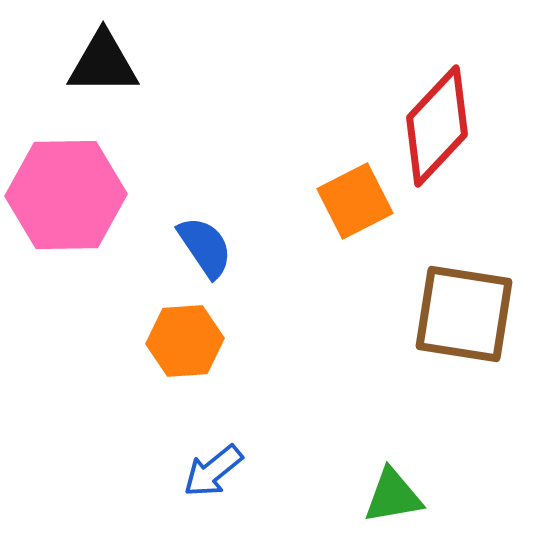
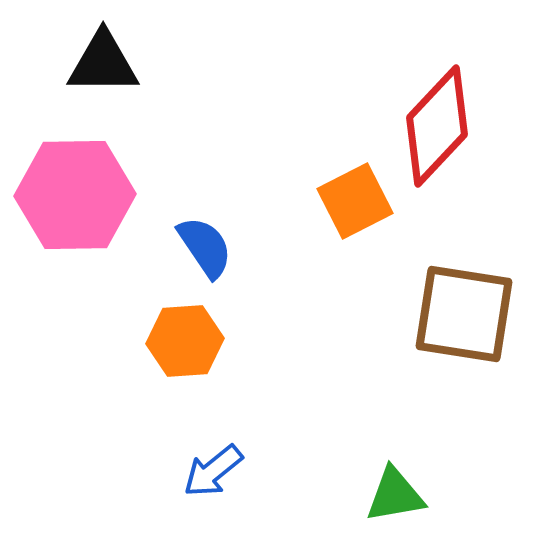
pink hexagon: moved 9 px right
green triangle: moved 2 px right, 1 px up
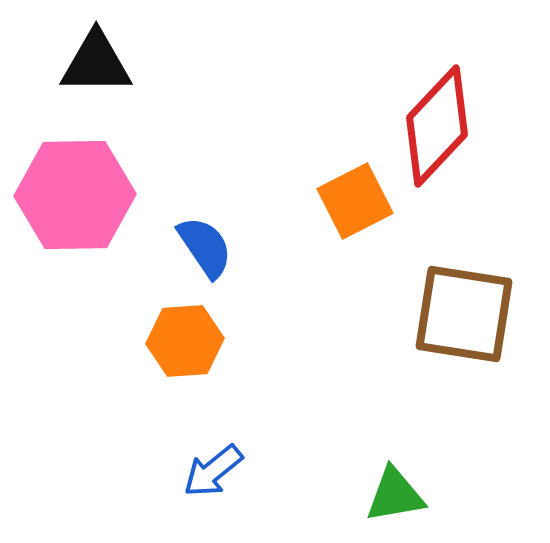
black triangle: moved 7 px left
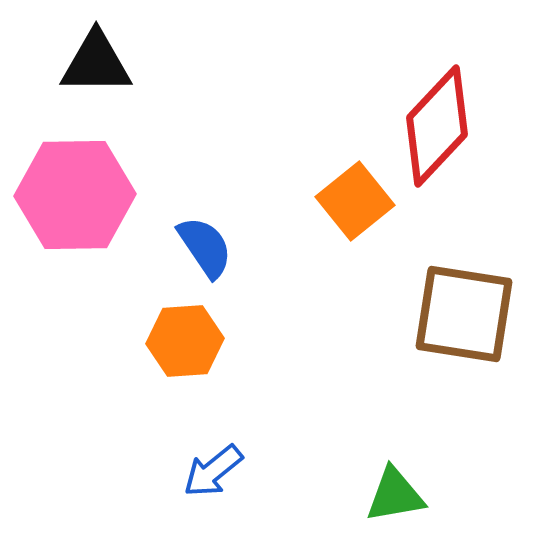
orange square: rotated 12 degrees counterclockwise
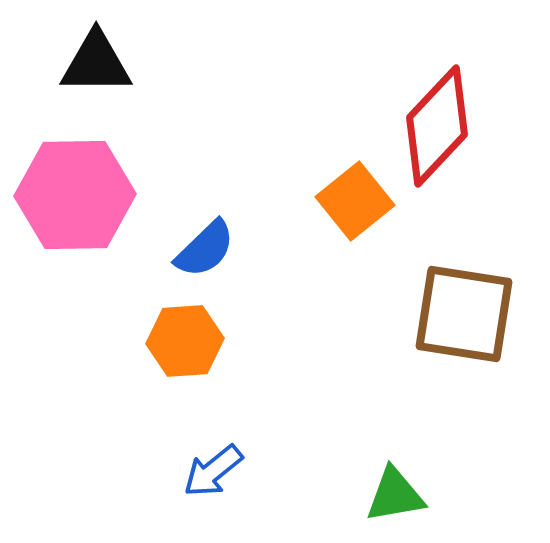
blue semicircle: moved 2 px down; rotated 80 degrees clockwise
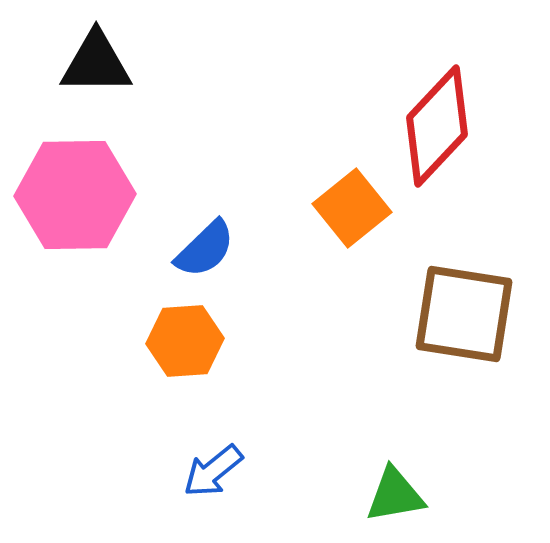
orange square: moved 3 px left, 7 px down
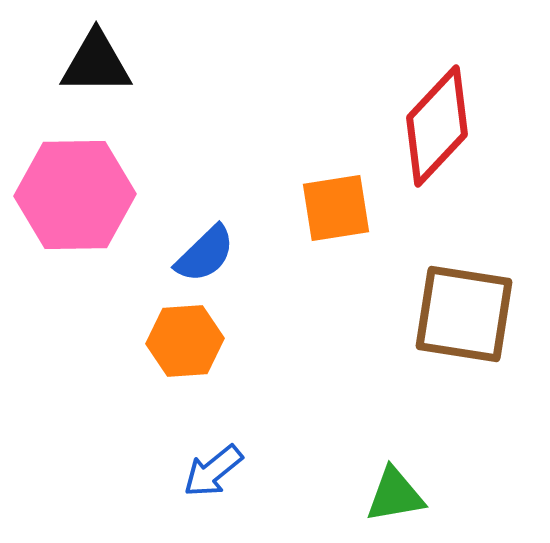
orange square: moved 16 px left; rotated 30 degrees clockwise
blue semicircle: moved 5 px down
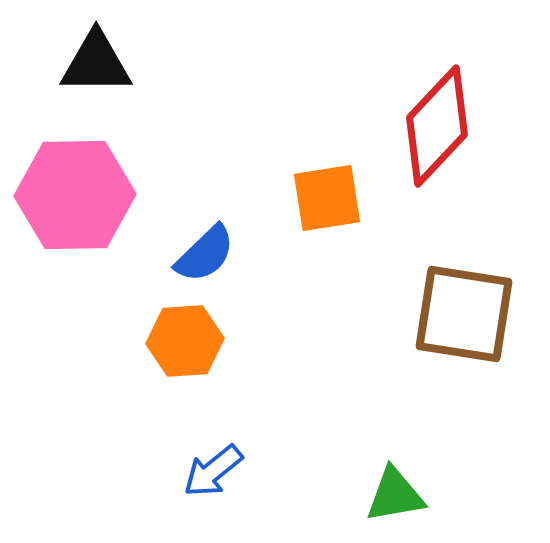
orange square: moved 9 px left, 10 px up
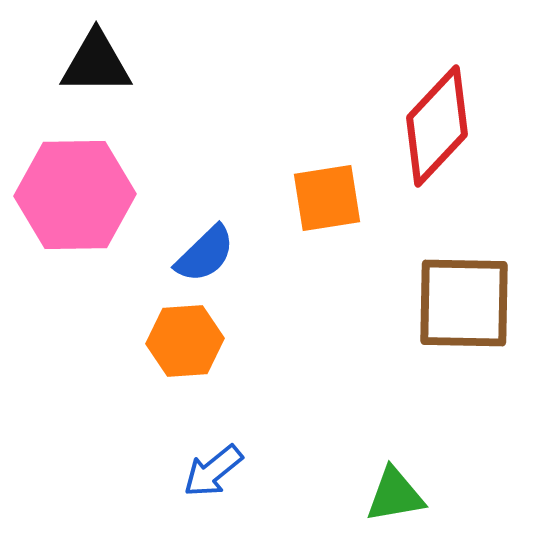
brown square: moved 11 px up; rotated 8 degrees counterclockwise
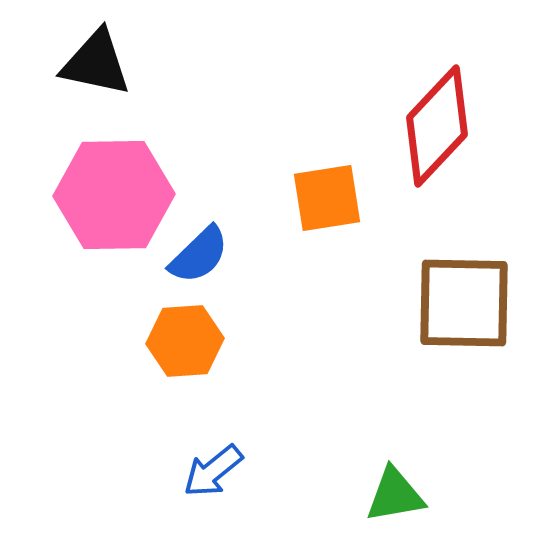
black triangle: rotated 12 degrees clockwise
pink hexagon: moved 39 px right
blue semicircle: moved 6 px left, 1 px down
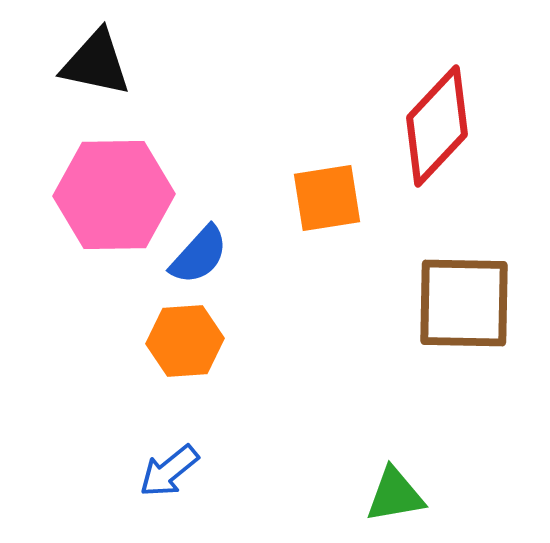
blue semicircle: rotated 4 degrees counterclockwise
blue arrow: moved 44 px left
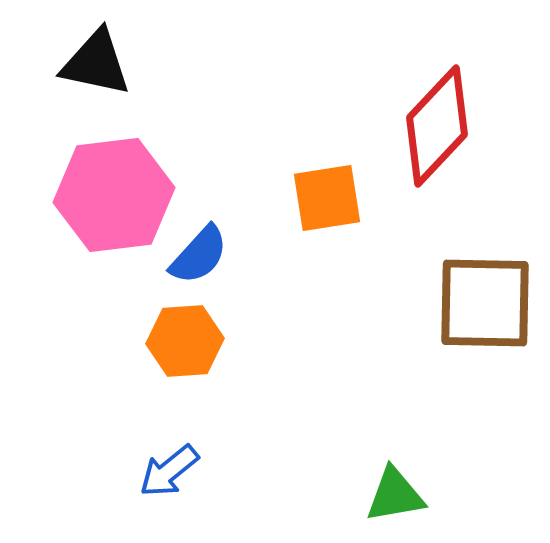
pink hexagon: rotated 6 degrees counterclockwise
brown square: moved 21 px right
